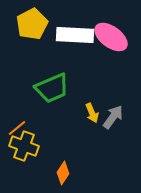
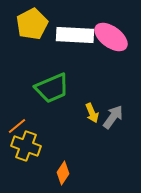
orange line: moved 2 px up
yellow cross: moved 2 px right
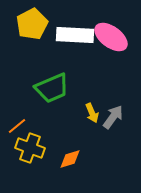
yellow cross: moved 4 px right, 2 px down
orange diamond: moved 7 px right, 14 px up; rotated 40 degrees clockwise
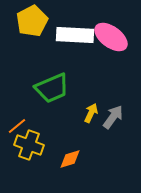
yellow pentagon: moved 3 px up
yellow arrow: moved 1 px left; rotated 132 degrees counterclockwise
yellow cross: moved 1 px left, 3 px up
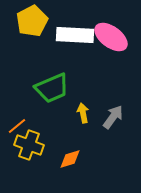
yellow arrow: moved 8 px left; rotated 36 degrees counterclockwise
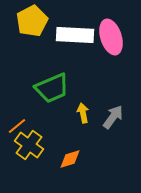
pink ellipse: rotated 36 degrees clockwise
yellow cross: rotated 16 degrees clockwise
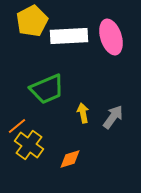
white rectangle: moved 6 px left, 1 px down; rotated 6 degrees counterclockwise
green trapezoid: moved 5 px left, 1 px down
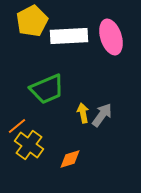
gray arrow: moved 11 px left, 2 px up
